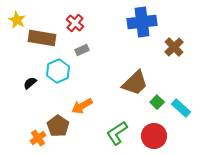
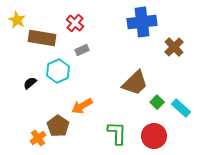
green L-shape: rotated 125 degrees clockwise
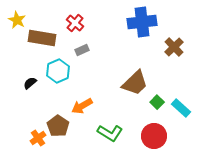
green L-shape: moved 7 px left; rotated 120 degrees clockwise
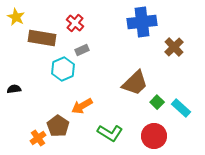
yellow star: moved 1 px left, 3 px up
cyan hexagon: moved 5 px right, 2 px up
black semicircle: moved 16 px left, 6 px down; rotated 32 degrees clockwise
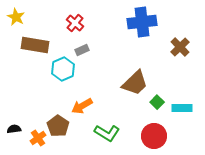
brown rectangle: moved 7 px left, 7 px down
brown cross: moved 6 px right
black semicircle: moved 40 px down
cyan rectangle: moved 1 px right; rotated 42 degrees counterclockwise
green L-shape: moved 3 px left
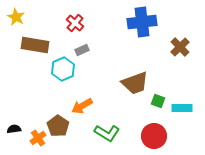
brown trapezoid: rotated 24 degrees clockwise
green square: moved 1 px right, 1 px up; rotated 24 degrees counterclockwise
